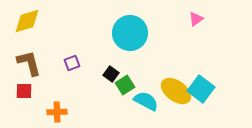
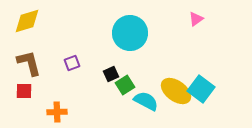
black square: rotated 28 degrees clockwise
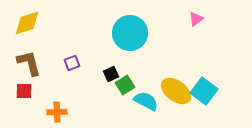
yellow diamond: moved 2 px down
cyan square: moved 3 px right, 2 px down
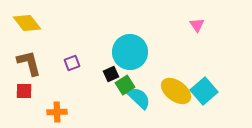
pink triangle: moved 1 px right, 6 px down; rotated 28 degrees counterclockwise
yellow diamond: rotated 68 degrees clockwise
cyan circle: moved 19 px down
cyan square: rotated 12 degrees clockwise
cyan semicircle: moved 7 px left, 3 px up; rotated 15 degrees clockwise
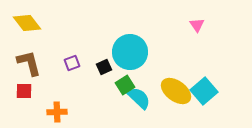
black square: moved 7 px left, 7 px up
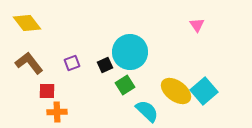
brown L-shape: rotated 24 degrees counterclockwise
black square: moved 1 px right, 2 px up
red square: moved 23 px right
cyan semicircle: moved 8 px right, 13 px down
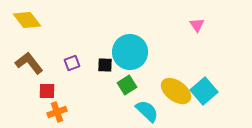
yellow diamond: moved 3 px up
black square: rotated 28 degrees clockwise
green square: moved 2 px right
orange cross: rotated 18 degrees counterclockwise
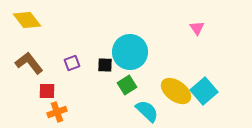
pink triangle: moved 3 px down
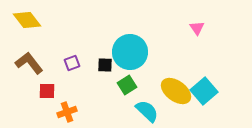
orange cross: moved 10 px right
